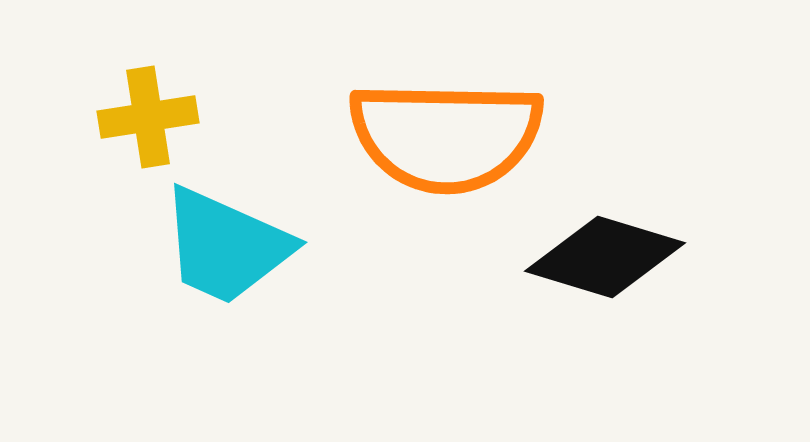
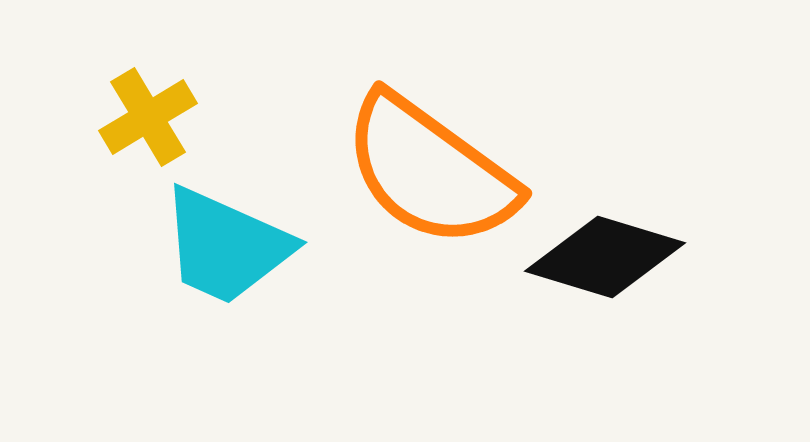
yellow cross: rotated 22 degrees counterclockwise
orange semicircle: moved 16 px left, 35 px down; rotated 35 degrees clockwise
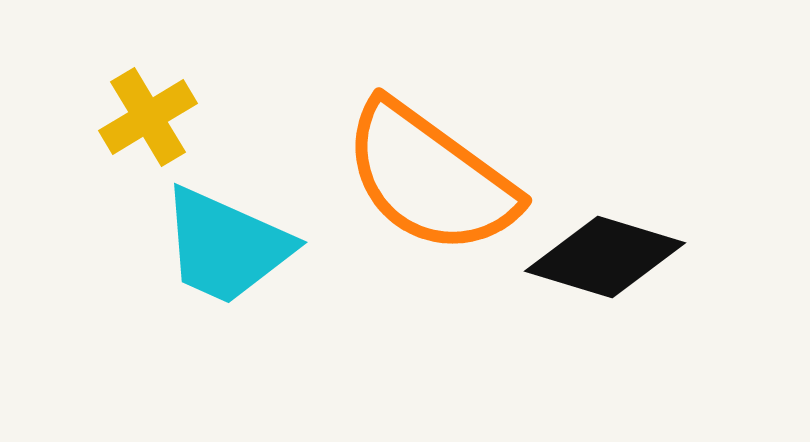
orange semicircle: moved 7 px down
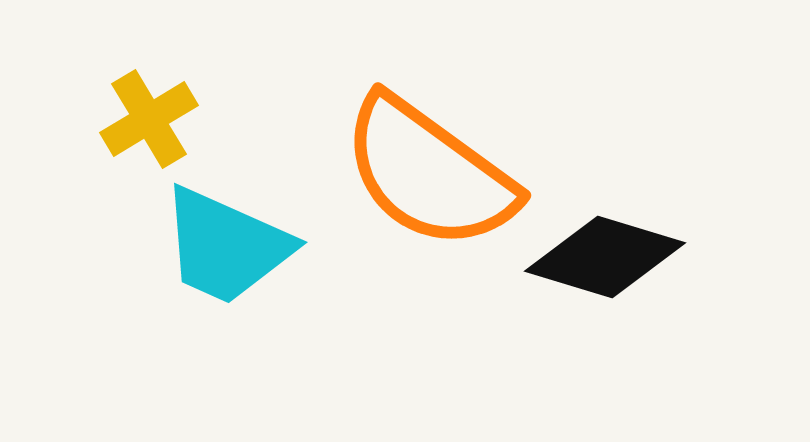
yellow cross: moved 1 px right, 2 px down
orange semicircle: moved 1 px left, 5 px up
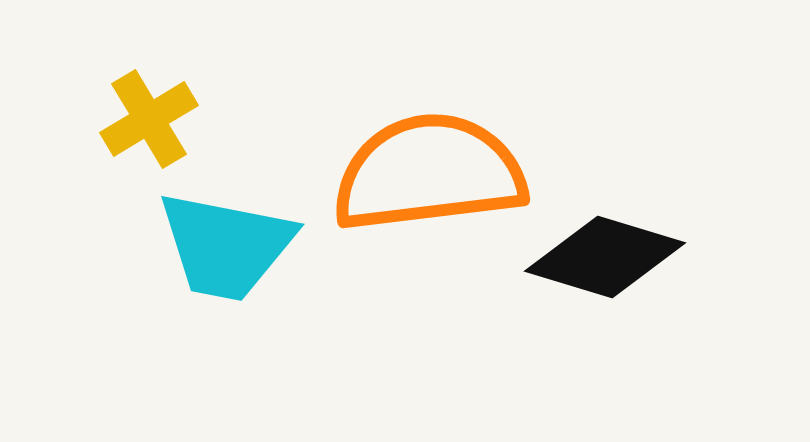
orange semicircle: rotated 137 degrees clockwise
cyan trapezoid: rotated 13 degrees counterclockwise
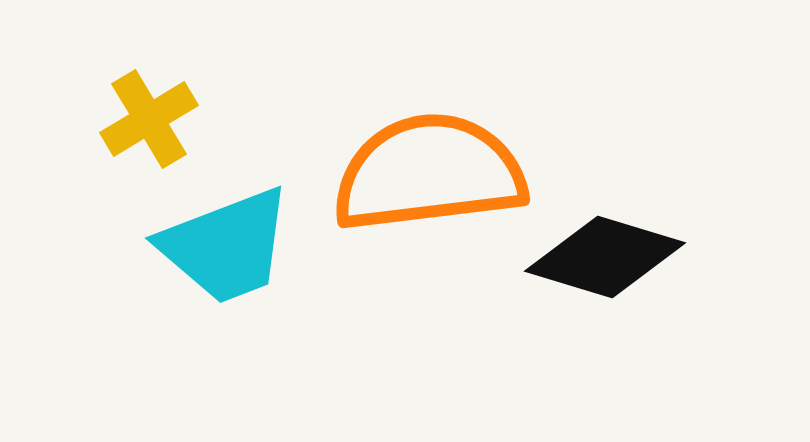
cyan trapezoid: rotated 32 degrees counterclockwise
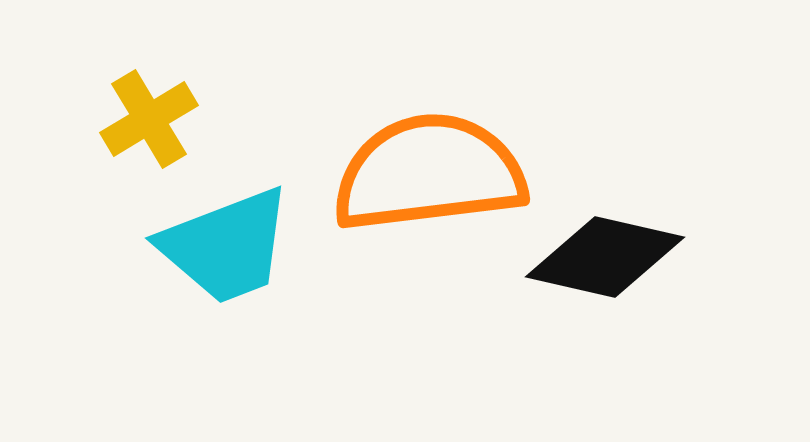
black diamond: rotated 4 degrees counterclockwise
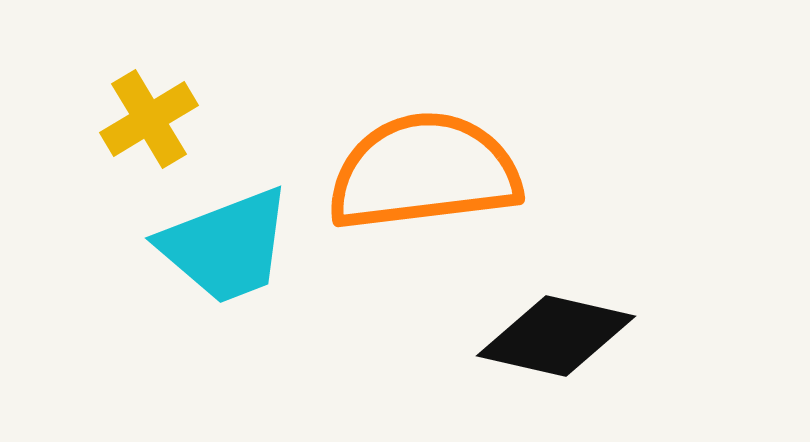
orange semicircle: moved 5 px left, 1 px up
black diamond: moved 49 px left, 79 px down
